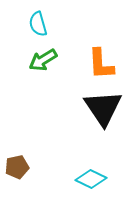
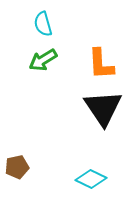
cyan semicircle: moved 5 px right
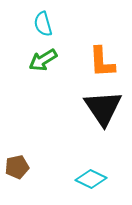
orange L-shape: moved 1 px right, 2 px up
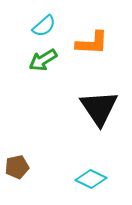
cyan semicircle: moved 1 px right, 2 px down; rotated 115 degrees counterclockwise
orange L-shape: moved 10 px left, 19 px up; rotated 84 degrees counterclockwise
black triangle: moved 4 px left
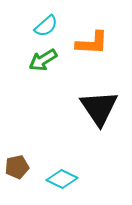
cyan semicircle: moved 2 px right
cyan diamond: moved 29 px left
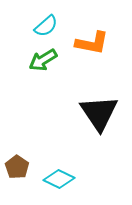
orange L-shape: rotated 8 degrees clockwise
black triangle: moved 5 px down
brown pentagon: rotated 25 degrees counterclockwise
cyan diamond: moved 3 px left
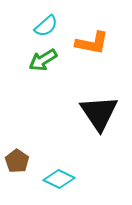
brown pentagon: moved 6 px up
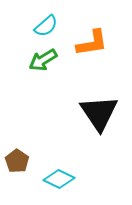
orange L-shape: rotated 20 degrees counterclockwise
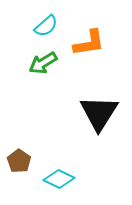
orange L-shape: moved 3 px left
green arrow: moved 3 px down
black triangle: rotated 6 degrees clockwise
brown pentagon: moved 2 px right
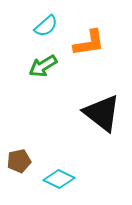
green arrow: moved 3 px down
black triangle: moved 3 px right; rotated 24 degrees counterclockwise
brown pentagon: rotated 25 degrees clockwise
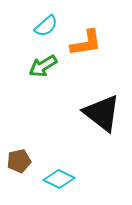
orange L-shape: moved 3 px left
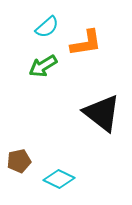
cyan semicircle: moved 1 px right, 1 px down
